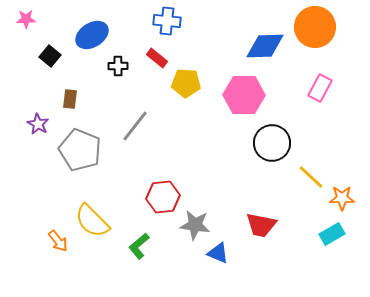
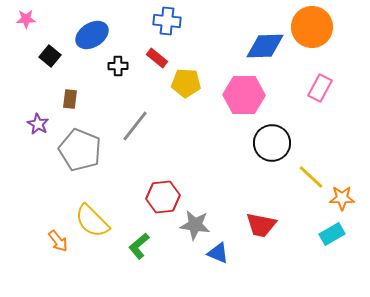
orange circle: moved 3 px left
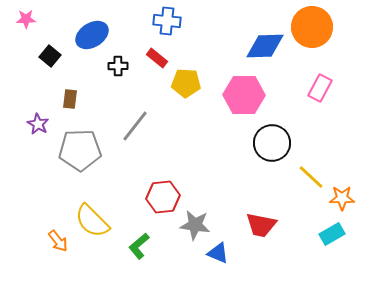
gray pentagon: rotated 24 degrees counterclockwise
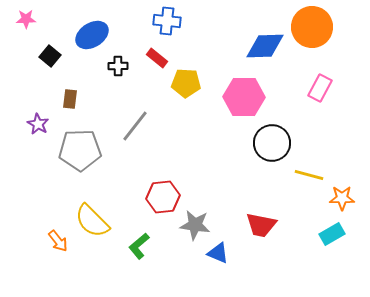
pink hexagon: moved 2 px down
yellow line: moved 2 px left, 2 px up; rotated 28 degrees counterclockwise
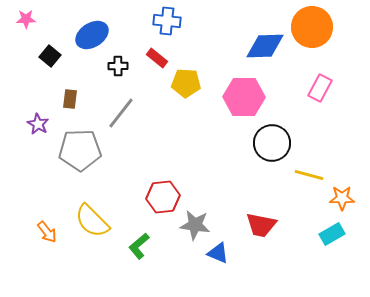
gray line: moved 14 px left, 13 px up
orange arrow: moved 11 px left, 9 px up
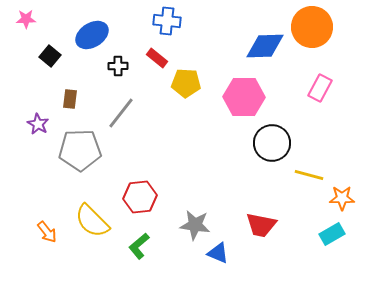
red hexagon: moved 23 px left
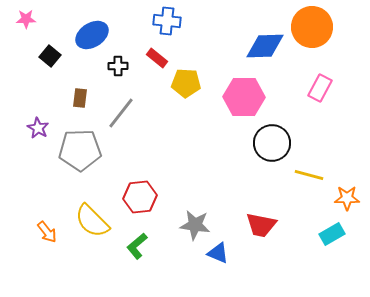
brown rectangle: moved 10 px right, 1 px up
purple star: moved 4 px down
orange star: moved 5 px right
green L-shape: moved 2 px left
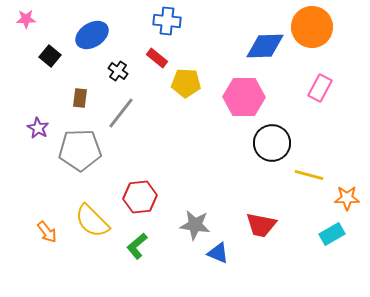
black cross: moved 5 px down; rotated 36 degrees clockwise
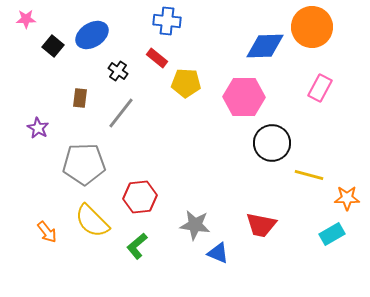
black square: moved 3 px right, 10 px up
gray pentagon: moved 4 px right, 14 px down
